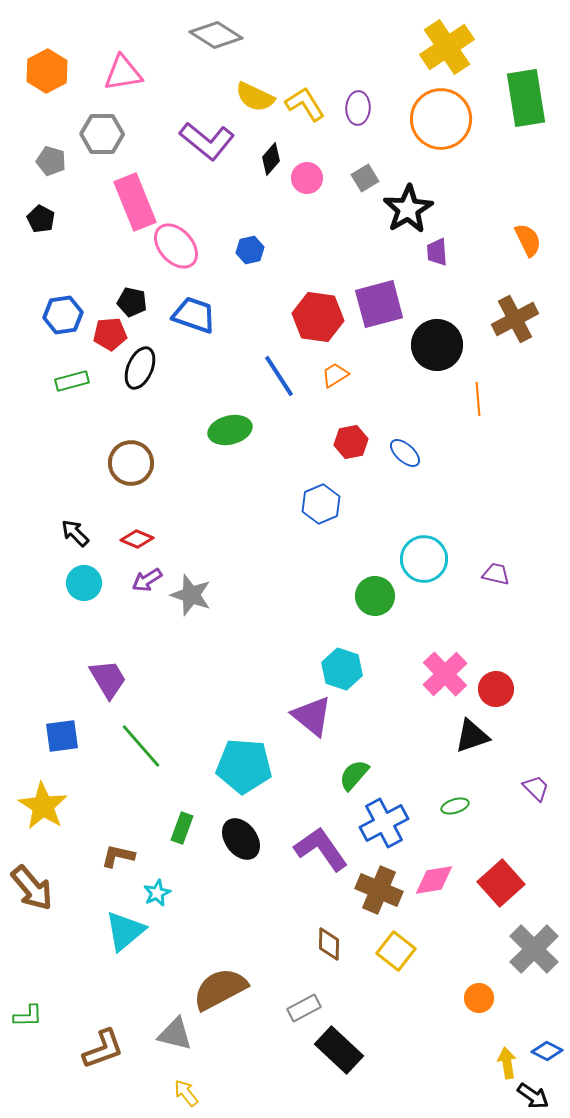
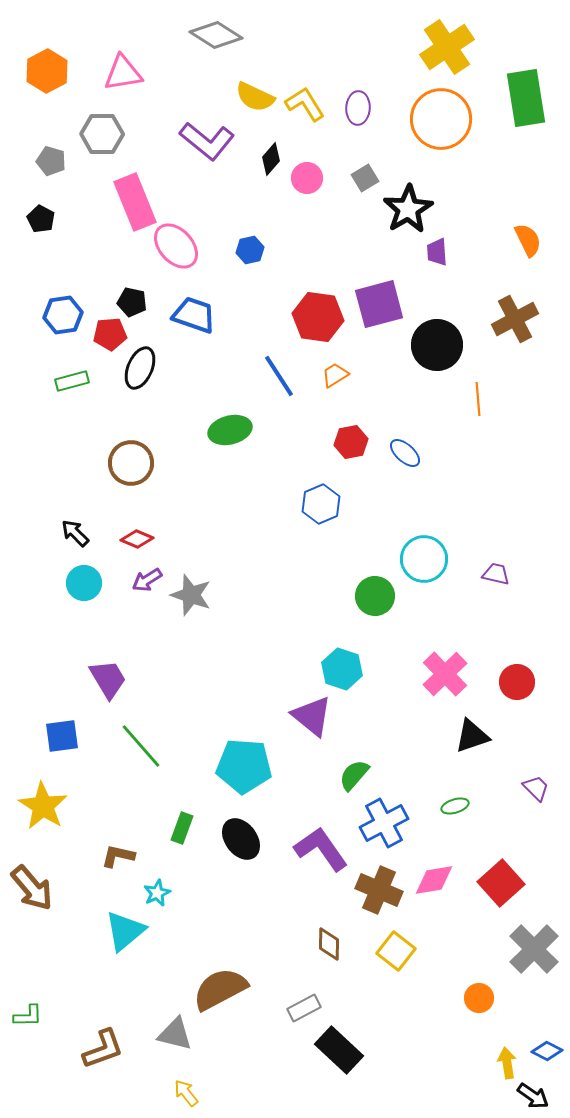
red circle at (496, 689): moved 21 px right, 7 px up
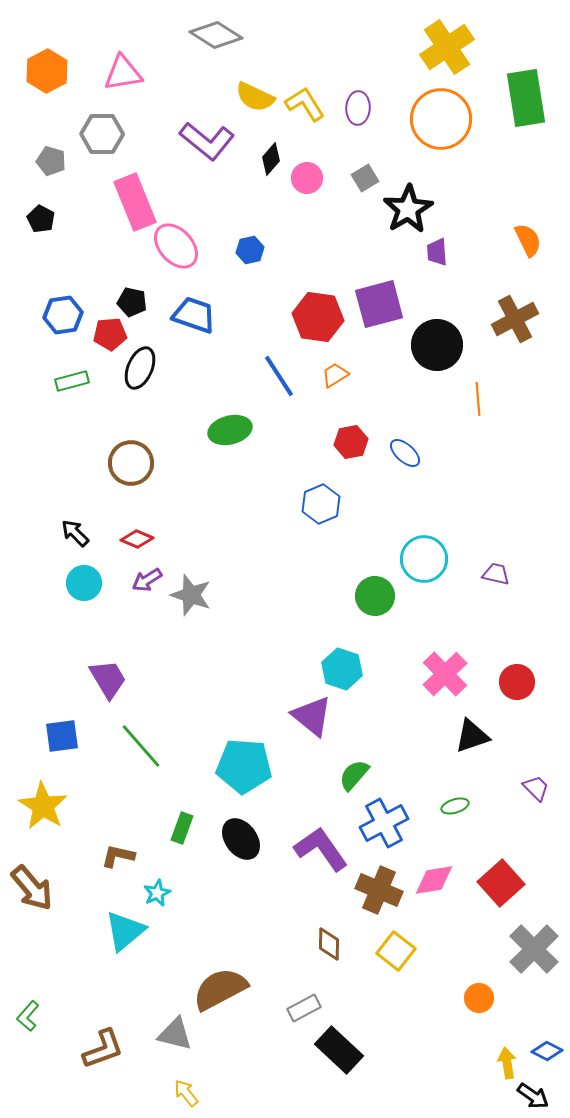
green L-shape at (28, 1016): rotated 132 degrees clockwise
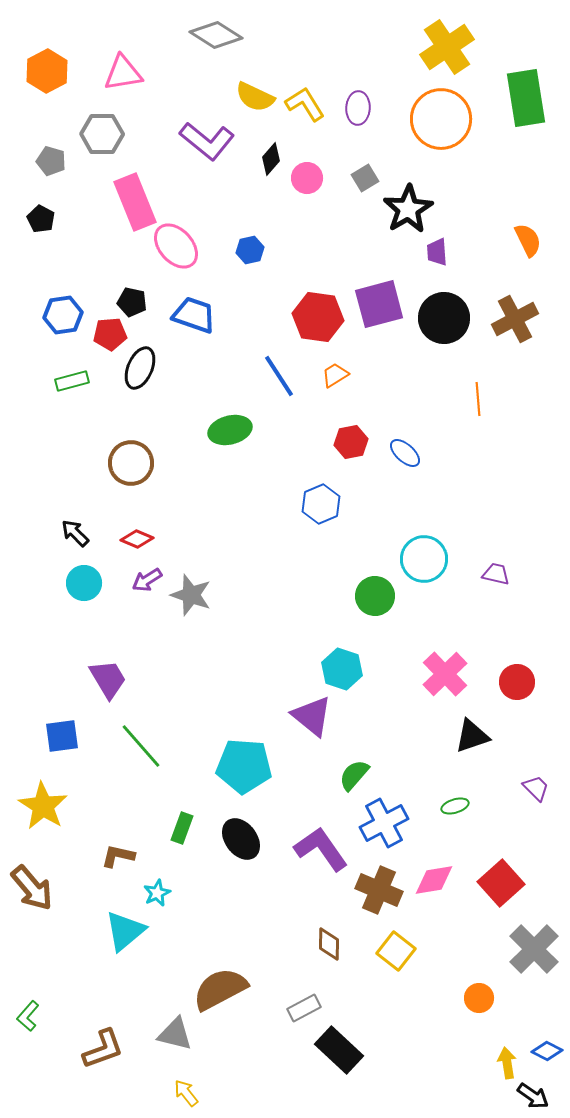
black circle at (437, 345): moved 7 px right, 27 px up
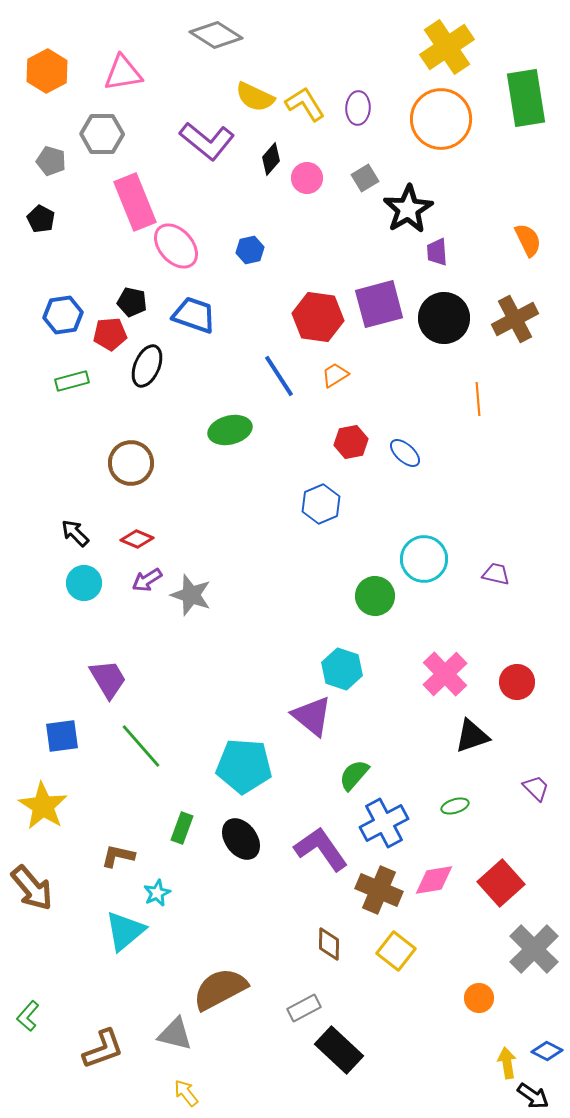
black ellipse at (140, 368): moved 7 px right, 2 px up
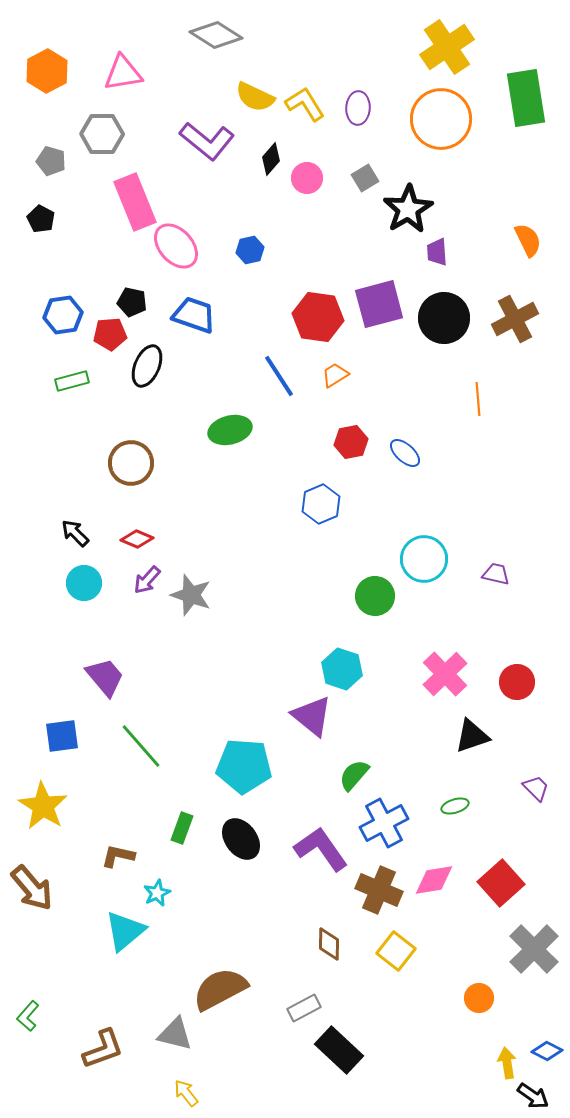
purple arrow at (147, 580): rotated 16 degrees counterclockwise
purple trapezoid at (108, 679): moved 3 px left, 2 px up; rotated 9 degrees counterclockwise
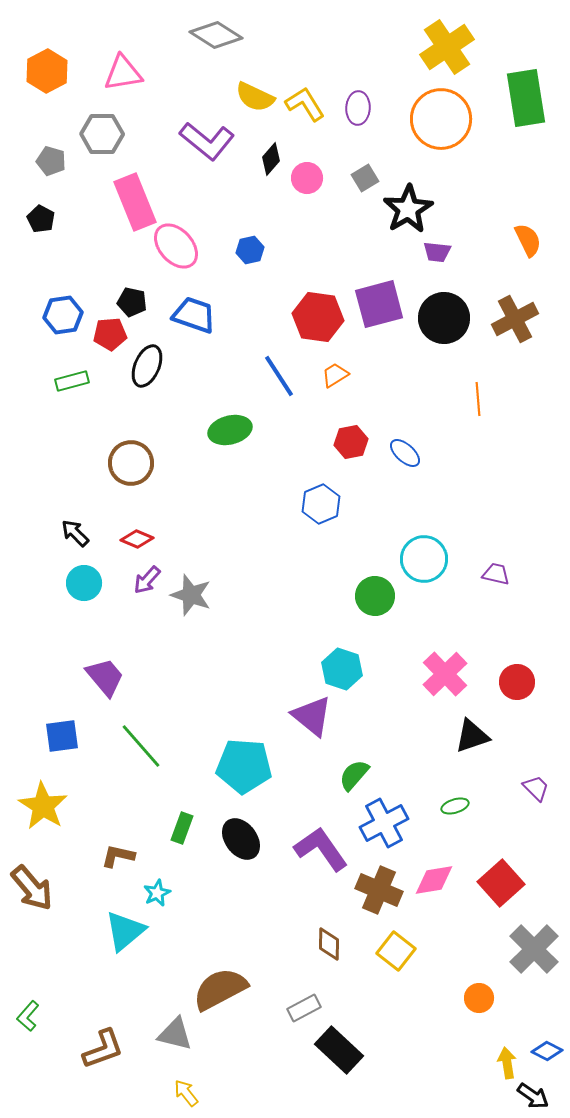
purple trapezoid at (437, 252): rotated 80 degrees counterclockwise
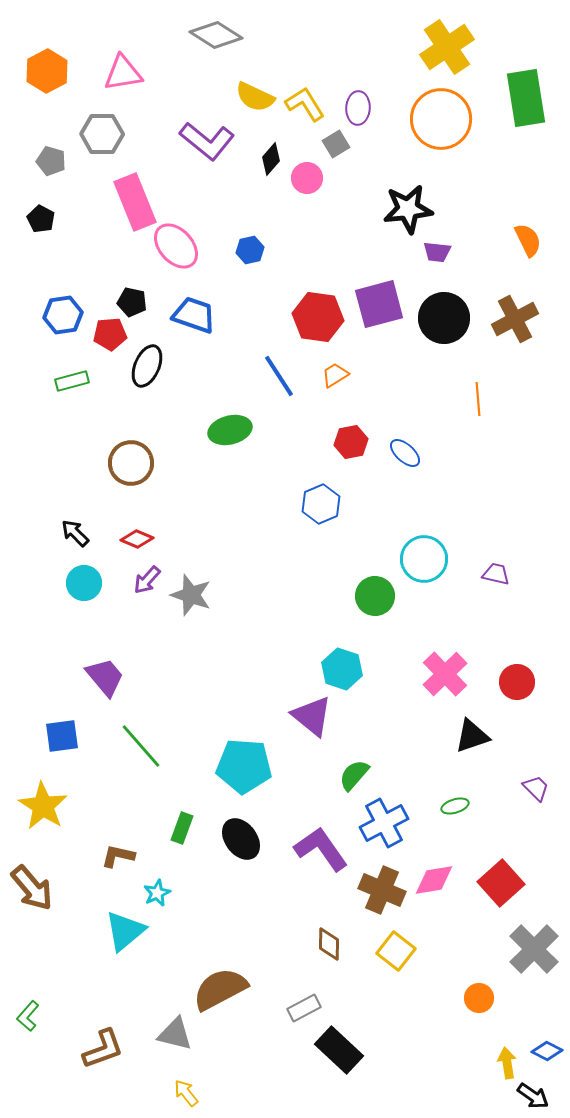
gray square at (365, 178): moved 29 px left, 34 px up
black star at (408, 209): rotated 24 degrees clockwise
brown cross at (379, 890): moved 3 px right
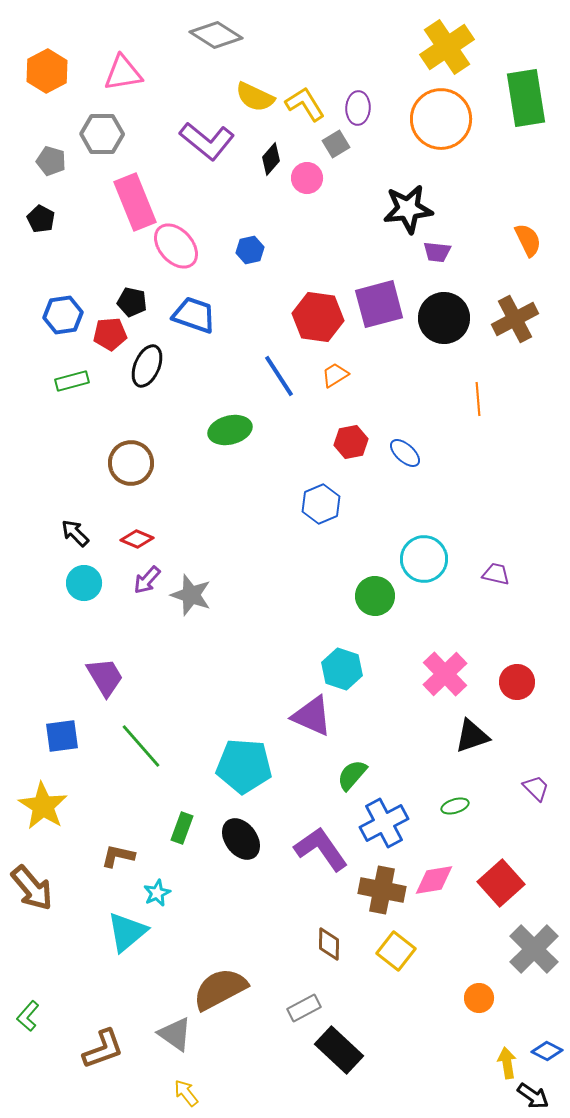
purple trapezoid at (105, 677): rotated 9 degrees clockwise
purple triangle at (312, 716): rotated 15 degrees counterclockwise
green semicircle at (354, 775): moved 2 px left
brown cross at (382, 890): rotated 12 degrees counterclockwise
cyan triangle at (125, 931): moved 2 px right, 1 px down
gray triangle at (175, 1034): rotated 21 degrees clockwise
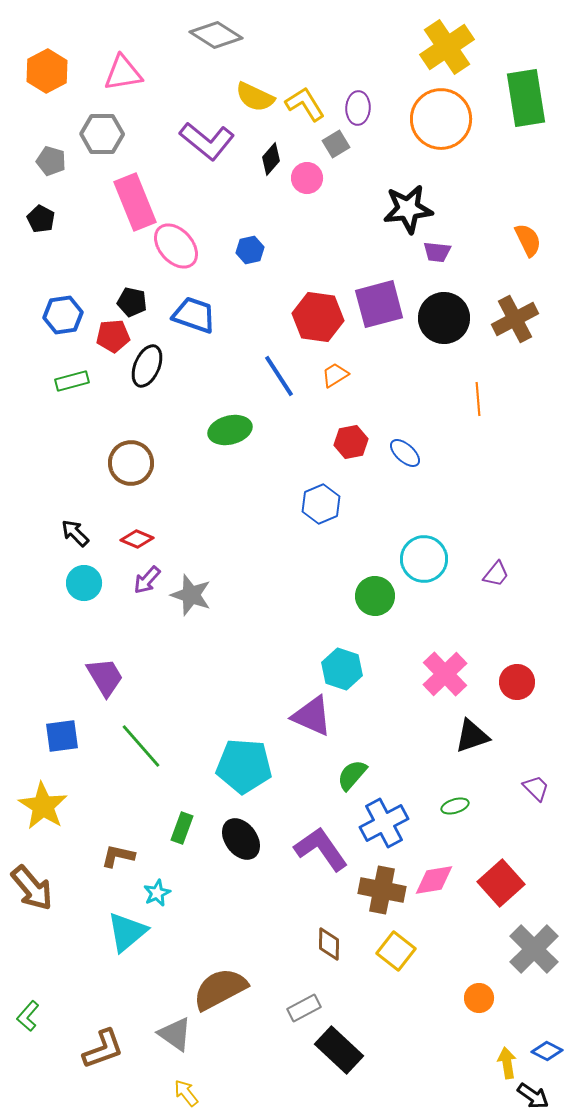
red pentagon at (110, 334): moved 3 px right, 2 px down
purple trapezoid at (496, 574): rotated 116 degrees clockwise
